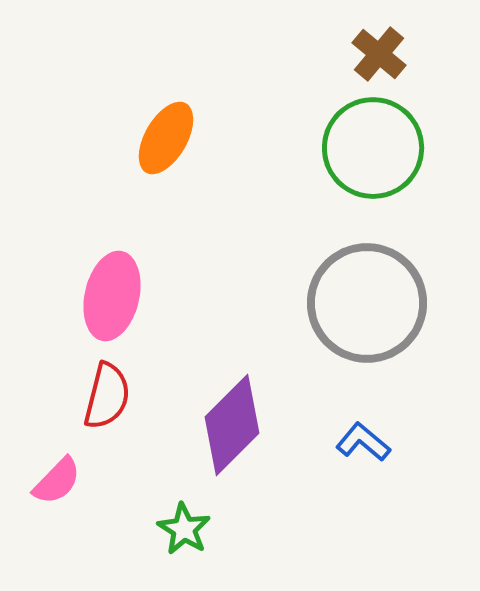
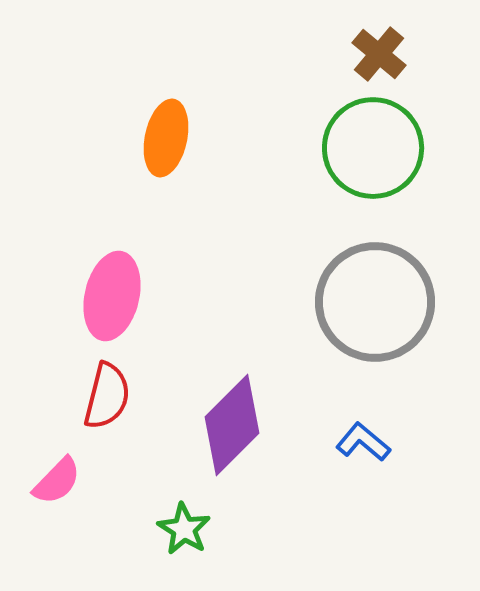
orange ellipse: rotated 18 degrees counterclockwise
gray circle: moved 8 px right, 1 px up
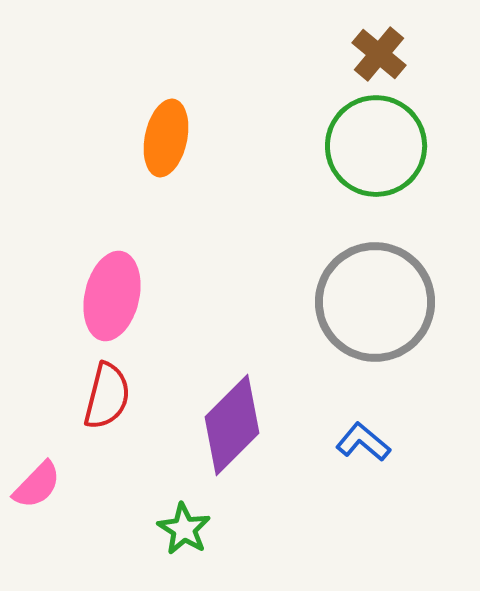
green circle: moved 3 px right, 2 px up
pink semicircle: moved 20 px left, 4 px down
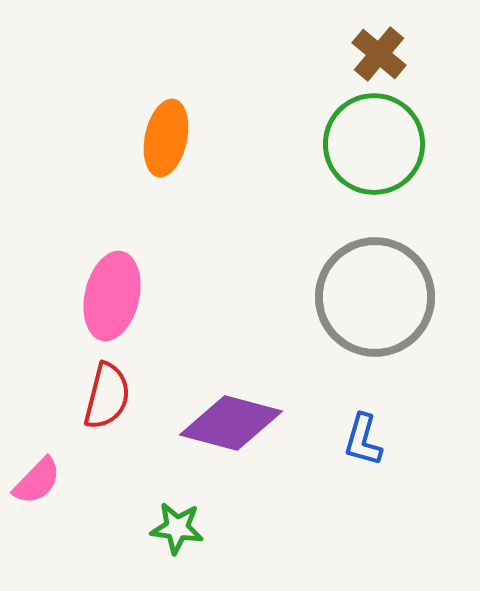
green circle: moved 2 px left, 2 px up
gray circle: moved 5 px up
purple diamond: moved 1 px left, 2 px up; rotated 60 degrees clockwise
blue L-shape: moved 2 px up; rotated 114 degrees counterclockwise
pink semicircle: moved 4 px up
green star: moved 7 px left, 1 px up; rotated 24 degrees counterclockwise
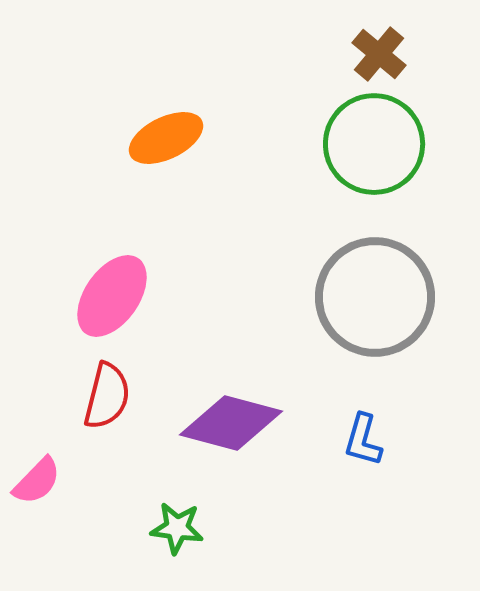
orange ellipse: rotated 52 degrees clockwise
pink ellipse: rotated 22 degrees clockwise
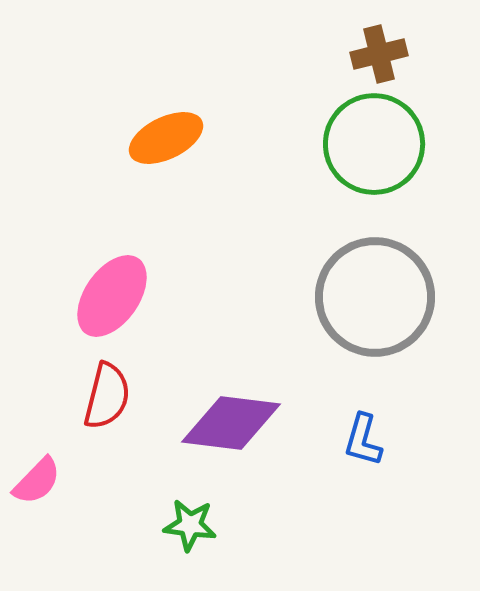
brown cross: rotated 36 degrees clockwise
purple diamond: rotated 8 degrees counterclockwise
green star: moved 13 px right, 3 px up
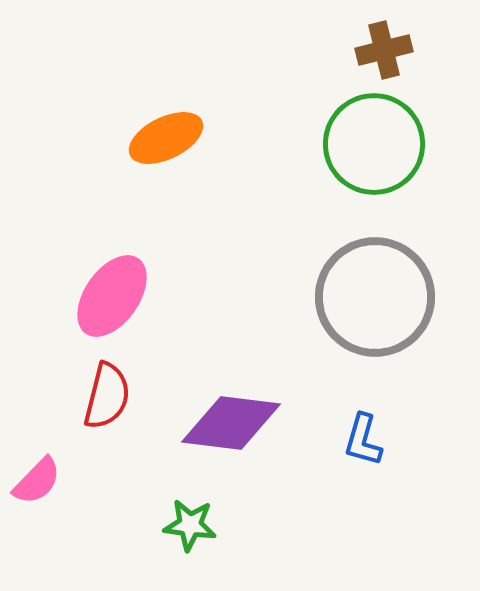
brown cross: moved 5 px right, 4 px up
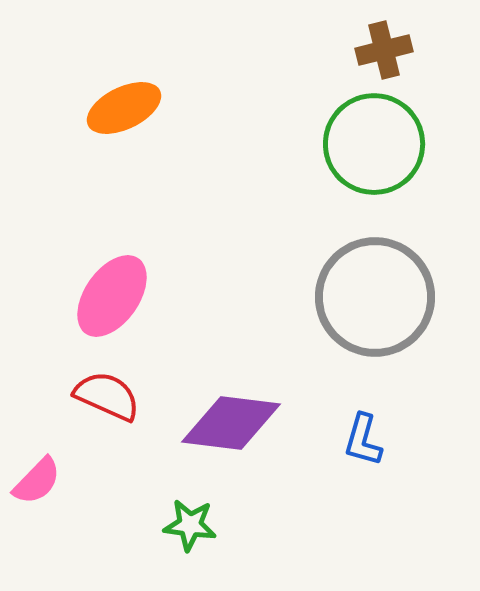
orange ellipse: moved 42 px left, 30 px up
red semicircle: rotated 80 degrees counterclockwise
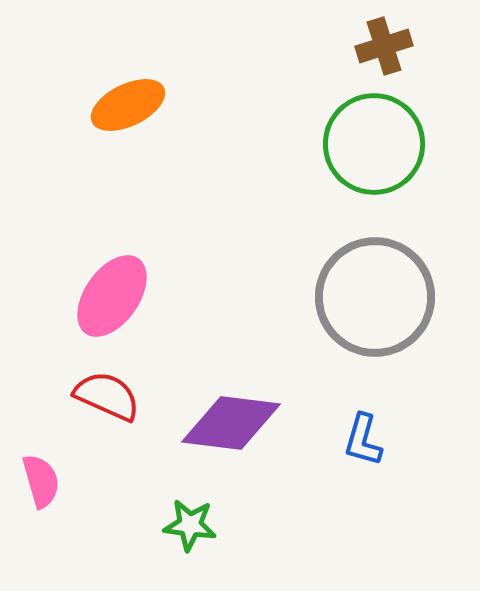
brown cross: moved 4 px up; rotated 4 degrees counterclockwise
orange ellipse: moved 4 px right, 3 px up
pink semicircle: moved 4 px right; rotated 60 degrees counterclockwise
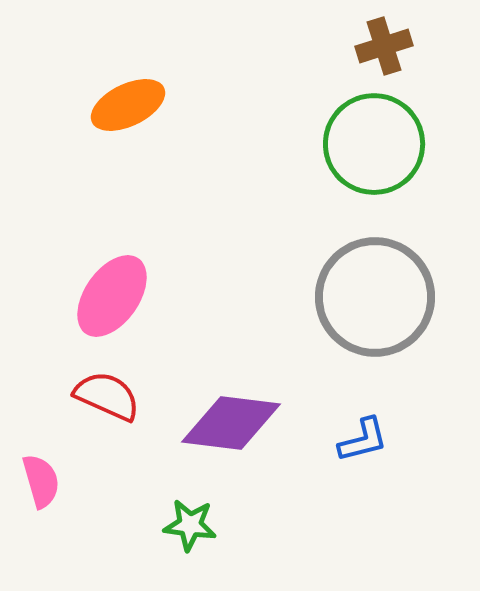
blue L-shape: rotated 120 degrees counterclockwise
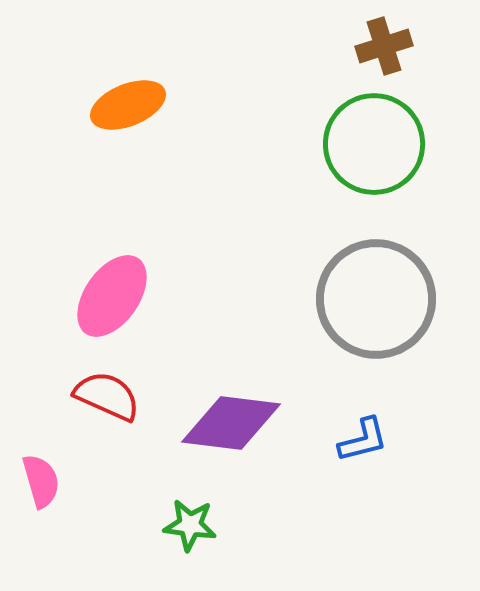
orange ellipse: rotated 4 degrees clockwise
gray circle: moved 1 px right, 2 px down
